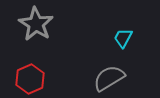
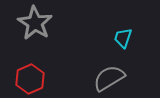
gray star: moved 1 px left, 1 px up
cyan trapezoid: rotated 10 degrees counterclockwise
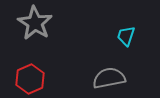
cyan trapezoid: moved 3 px right, 2 px up
gray semicircle: rotated 20 degrees clockwise
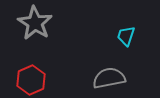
red hexagon: moved 1 px right, 1 px down
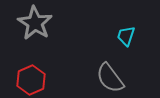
gray semicircle: moved 1 px right; rotated 116 degrees counterclockwise
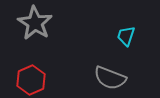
gray semicircle: rotated 32 degrees counterclockwise
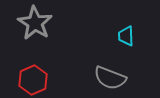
cyan trapezoid: rotated 20 degrees counterclockwise
red hexagon: moved 2 px right
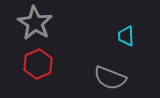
red hexagon: moved 5 px right, 16 px up
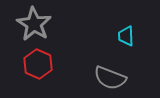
gray star: moved 1 px left, 1 px down
red hexagon: rotated 12 degrees counterclockwise
